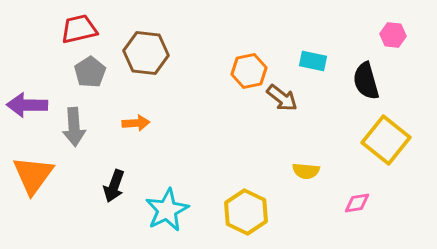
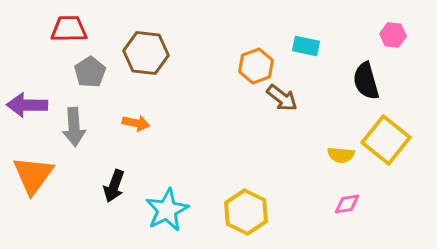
red trapezoid: moved 10 px left; rotated 12 degrees clockwise
cyan rectangle: moved 7 px left, 15 px up
orange hexagon: moved 7 px right, 5 px up; rotated 8 degrees counterclockwise
orange arrow: rotated 16 degrees clockwise
yellow semicircle: moved 35 px right, 16 px up
pink diamond: moved 10 px left, 1 px down
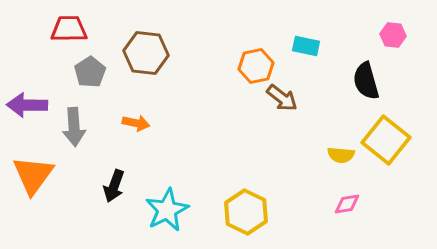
orange hexagon: rotated 8 degrees clockwise
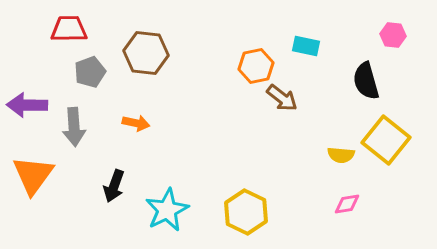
gray pentagon: rotated 12 degrees clockwise
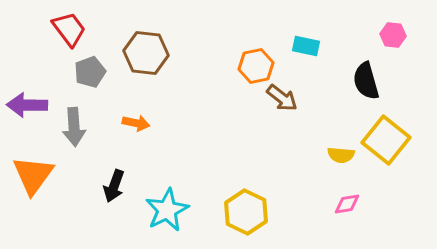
red trapezoid: rotated 54 degrees clockwise
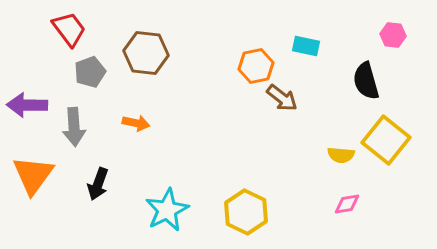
black arrow: moved 16 px left, 2 px up
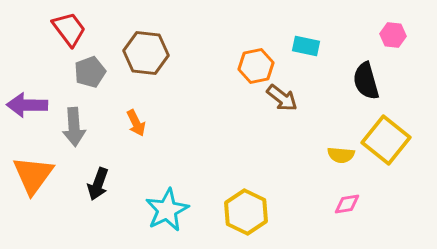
orange arrow: rotated 52 degrees clockwise
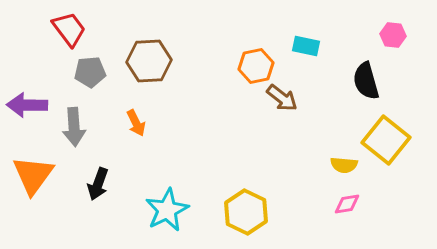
brown hexagon: moved 3 px right, 8 px down; rotated 9 degrees counterclockwise
gray pentagon: rotated 16 degrees clockwise
yellow semicircle: moved 3 px right, 10 px down
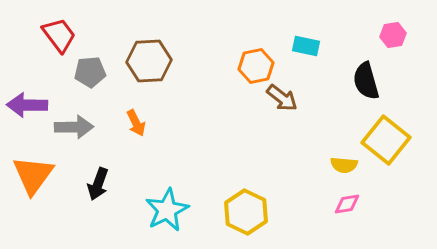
red trapezoid: moved 10 px left, 6 px down
pink hexagon: rotated 15 degrees counterclockwise
gray arrow: rotated 87 degrees counterclockwise
